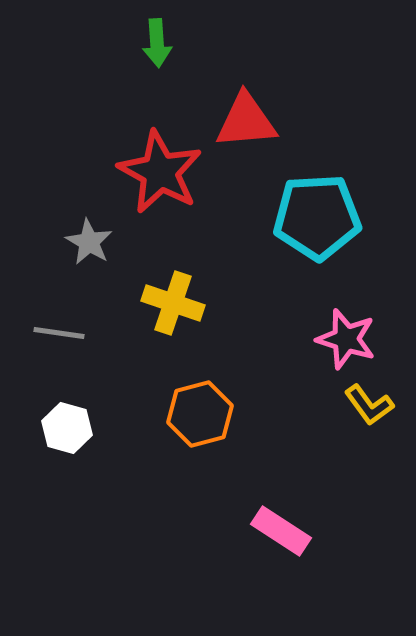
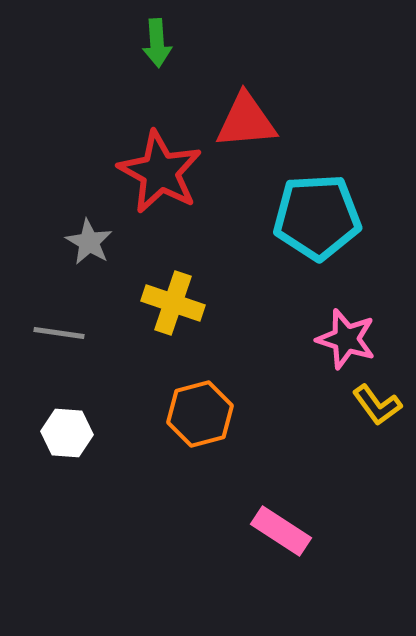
yellow L-shape: moved 8 px right
white hexagon: moved 5 px down; rotated 12 degrees counterclockwise
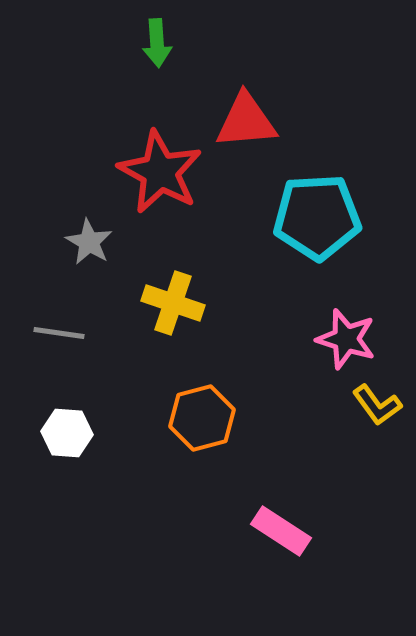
orange hexagon: moved 2 px right, 4 px down
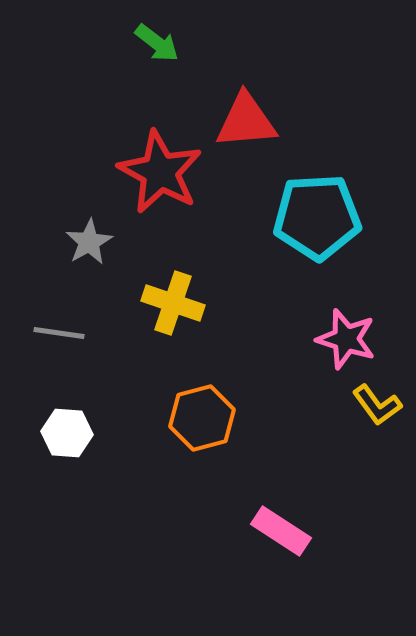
green arrow: rotated 48 degrees counterclockwise
gray star: rotated 12 degrees clockwise
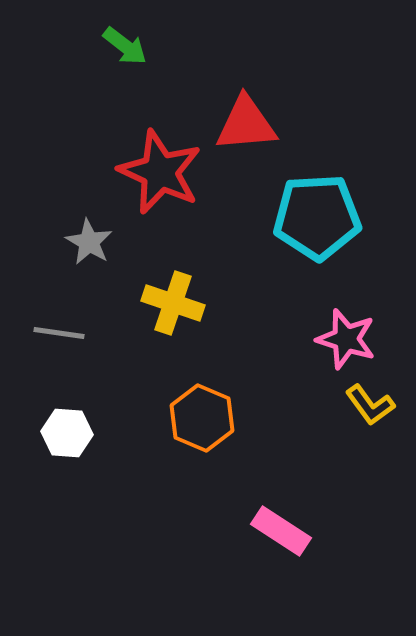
green arrow: moved 32 px left, 3 px down
red triangle: moved 3 px down
red star: rotated 4 degrees counterclockwise
gray star: rotated 12 degrees counterclockwise
yellow L-shape: moved 7 px left
orange hexagon: rotated 22 degrees counterclockwise
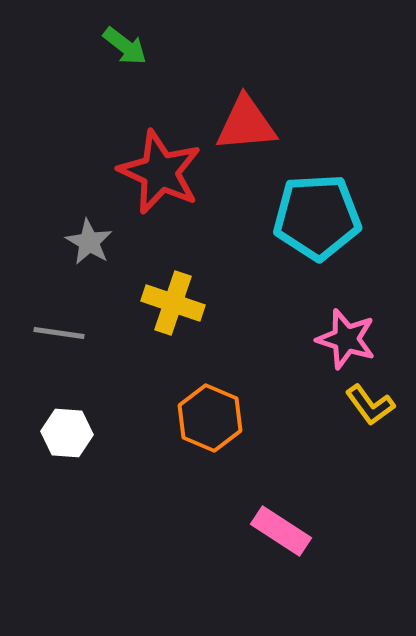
orange hexagon: moved 8 px right
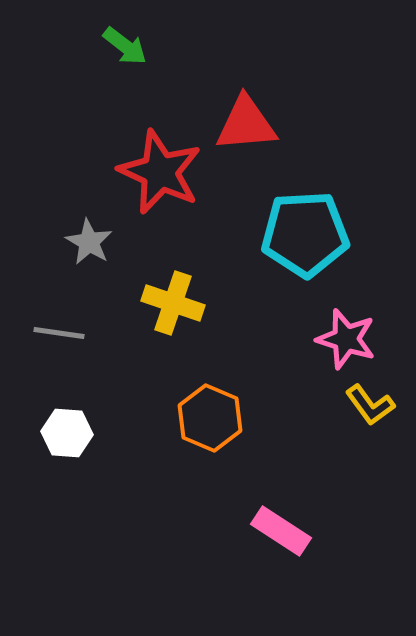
cyan pentagon: moved 12 px left, 17 px down
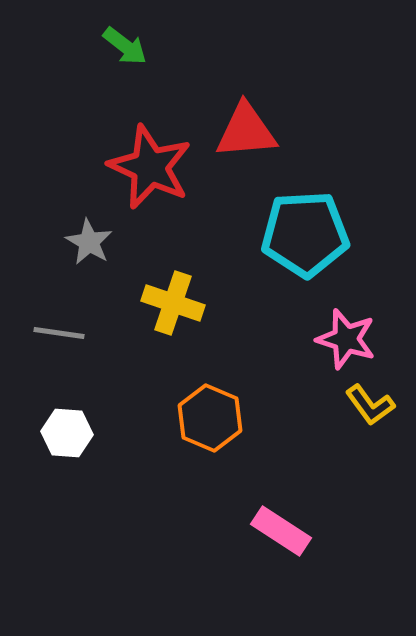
red triangle: moved 7 px down
red star: moved 10 px left, 5 px up
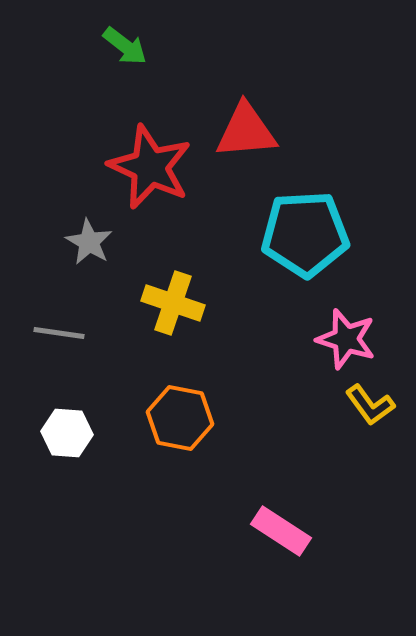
orange hexagon: moved 30 px left; rotated 12 degrees counterclockwise
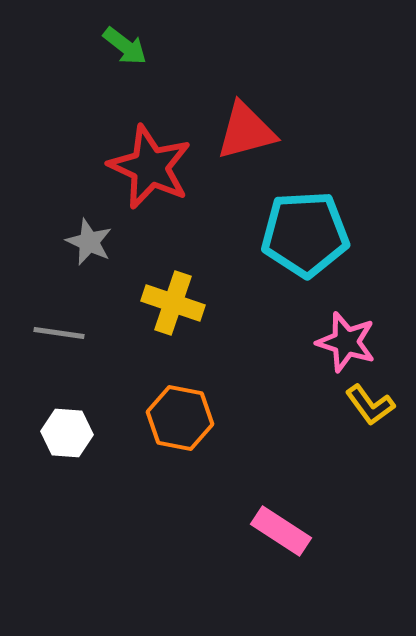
red triangle: rotated 10 degrees counterclockwise
gray star: rotated 6 degrees counterclockwise
pink star: moved 3 px down
